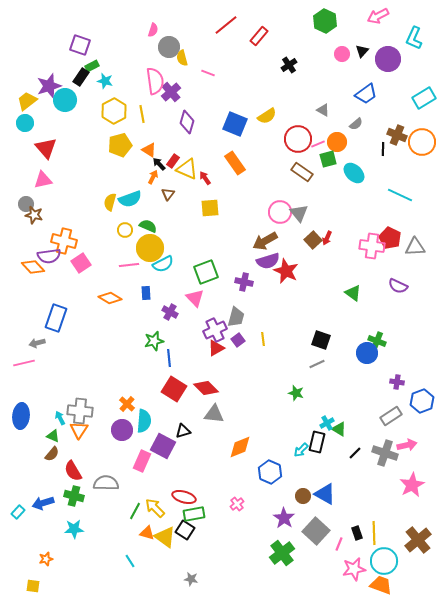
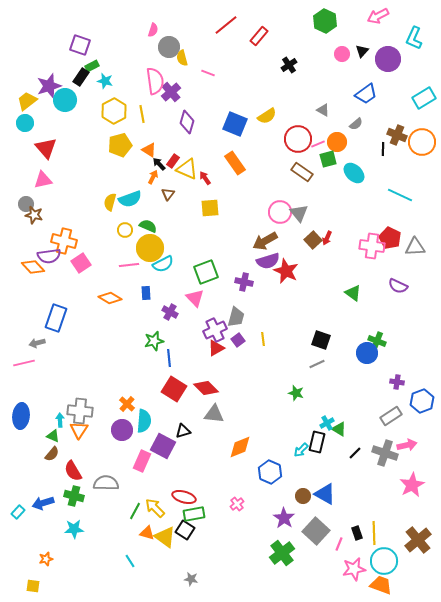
cyan arrow at (60, 418): moved 2 px down; rotated 24 degrees clockwise
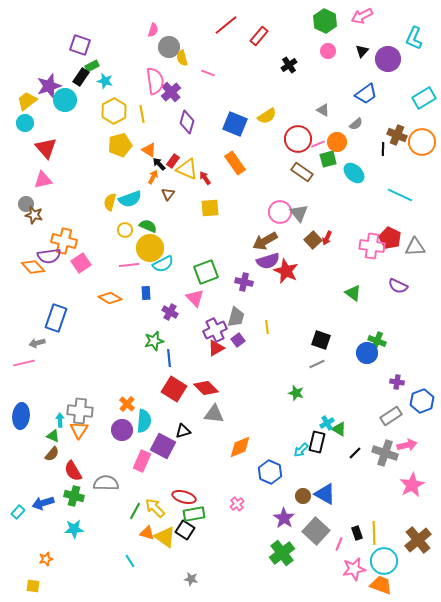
pink arrow at (378, 16): moved 16 px left
pink circle at (342, 54): moved 14 px left, 3 px up
yellow line at (263, 339): moved 4 px right, 12 px up
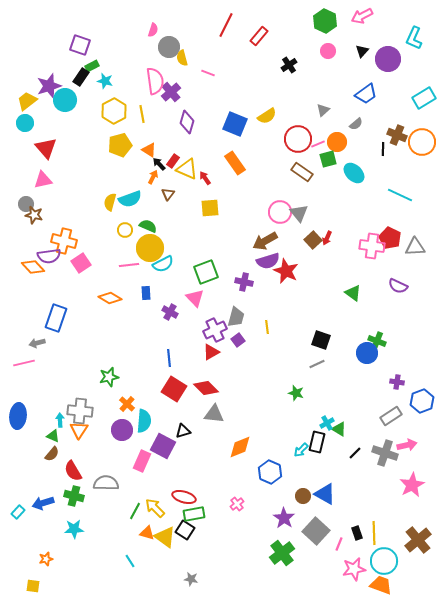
red line at (226, 25): rotated 25 degrees counterclockwise
gray triangle at (323, 110): rotated 48 degrees clockwise
green star at (154, 341): moved 45 px left, 36 px down
red triangle at (216, 348): moved 5 px left, 4 px down
blue ellipse at (21, 416): moved 3 px left
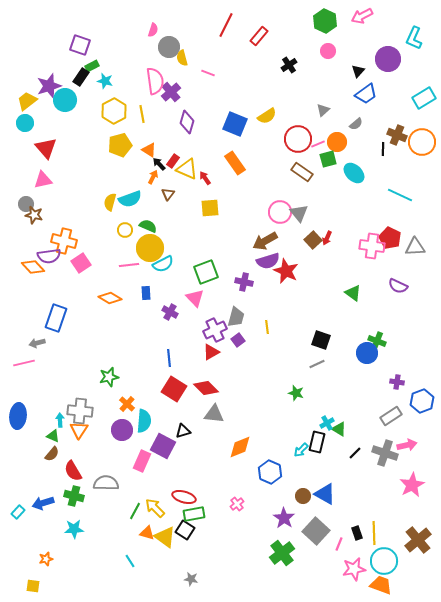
black triangle at (362, 51): moved 4 px left, 20 px down
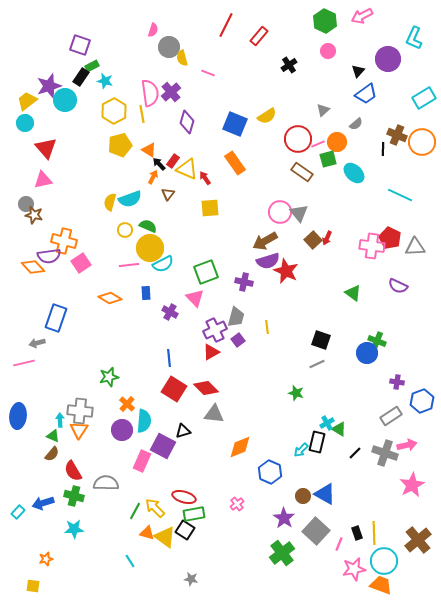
pink semicircle at (155, 81): moved 5 px left, 12 px down
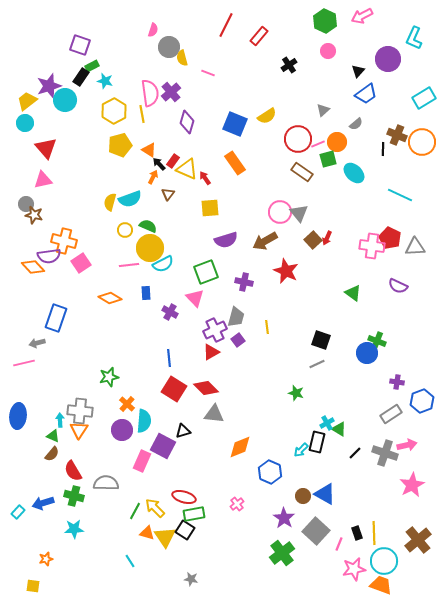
purple semicircle at (268, 261): moved 42 px left, 21 px up
gray rectangle at (391, 416): moved 2 px up
yellow triangle at (165, 537): rotated 20 degrees clockwise
